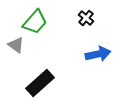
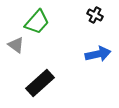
black cross: moved 9 px right, 3 px up; rotated 14 degrees counterclockwise
green trapezoid: moved 2 px right
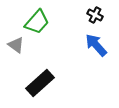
blue arrow: moved 2 px left, 9 px up; rotated 120 degrees counterclockwise
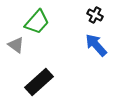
black rectangle: moved 1 px left, 1 px up
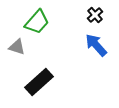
black cross: rotated 21 degrees clockwise
gray triangle: moved 1 px right, 2 px down; rotated 18 degrees counterclockwise
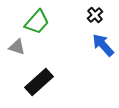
blue arrow: moved 7 px right
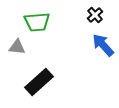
green trapezoid: rotated 44 degrees clockwise
gray triangle: rotated 12 degrees counterclockwise
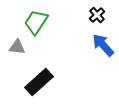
black cross: moved 2 px right
green trapezoid: moved 1 px left; rotated 128 degrees clockwise
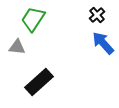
green trapezoid: moved 3 px left, 3 px up
blue arrow: moved 2 px up
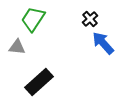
black cross: moved 7 px left, 4 px down
